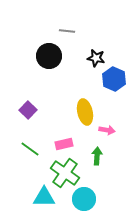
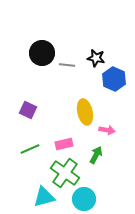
gray line: moved 34 px down
black circle: moved 7 px left, 3 px up
purple square: rotated 18 degrees counterclockwise
green line: rotated 60 degrees counterclockwise
green arrow: moved 1 px left, 1 px up; rotated 24 degrees clockwise
cyan triangle: rotated 15 degrees counterclockwise
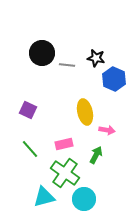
green line: rotated 72 degrees clockwise
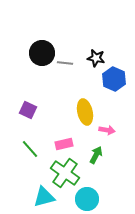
gray line: moved 2 px left, 2 px up
cyan circle: moved 3 px right
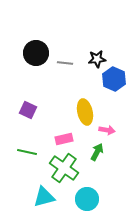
black circle: moved 6 px left
black star: moved 1 px right, 1 px down; rotated 18 degrees counterclockwise
pink rectangle: moved 5 px up
green line: moved 3 px left, 3 px down; rotated 36 degrees counterclockwise
green arrow: moved 1 px right, 3 px up
green cross: moved 1 px left, 5 px up
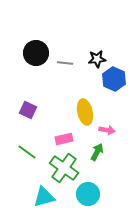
green line: rotated 24 degrees clockwise
cyan circle: moved 1 px right, 5 px up
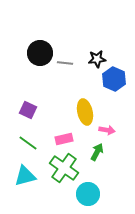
black circle: moved 4 px right
green line: moved 1 px right, 9 px up
cyan triangle: moved 19 px left, 21 px up
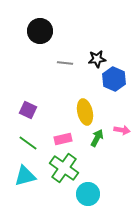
black circle: moved 22 px up
pink arrow: moved 15 px right
pink rectangle: moved 1 px left
green arrow: moved 14 px up
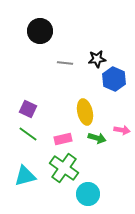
purple square: moved 1 px up
green arrow: rotated 78 degrees clockwise
green line: moved 9 px up
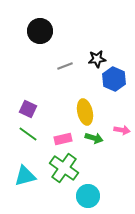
gray line: moved 3 px down; rotated 28 degrees counterclockwise
green arrow: moved 3 px left
cyan circle: moved 2 px down
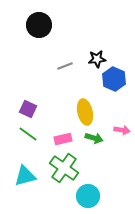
black circle: moved 1 px left, 6 px up
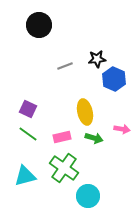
pink arrow: moved 1 px up
pink rectangle: moved 1 px left, 2 px up
